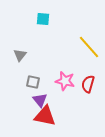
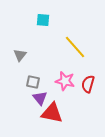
cyan square: moved 1 px down
yellow line: moved 14 px left
purple triangle: moved 2 px up
red triangle: moved 7 px right, 3 px up
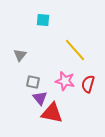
yellow line: moved 3 px down
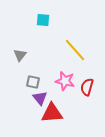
red semicircle: moved 1 px left, 3 px down
red triangle: rotated 15 degrees counterclockwise
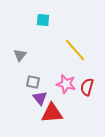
pink star: moved 1 px right, 3 px down
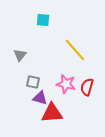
purple triangle: rotated 35 degrees counterclockwise
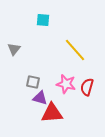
gray triangle: moved 6 px left, 6 px up
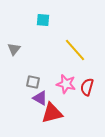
purple triangle: rotated 14 degrees clockwise
red triangle: rotated 10 degrees counterclockwise
